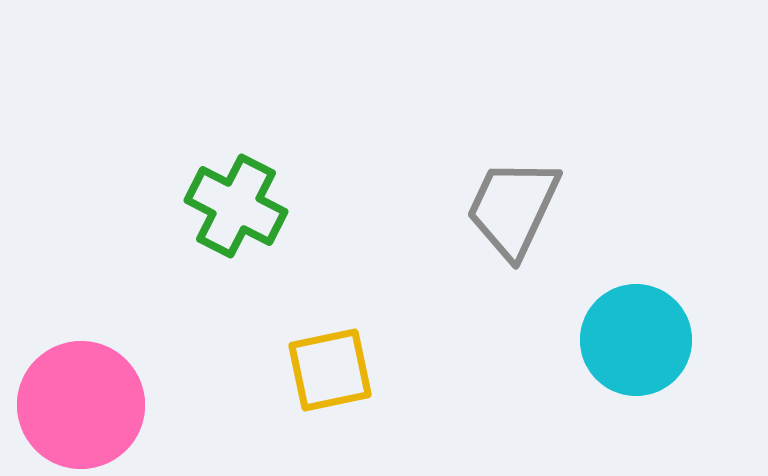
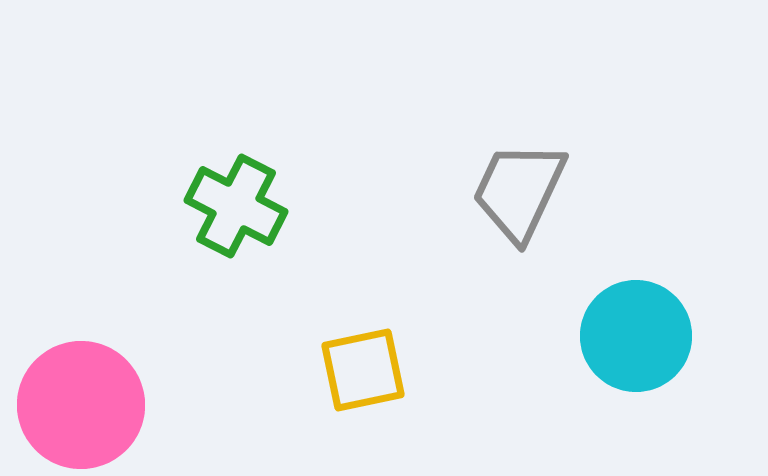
gray trapezoid: moved 6 px right, 17 px up
cyan circle: moved 4 px up
yellow square: moved 33 px right
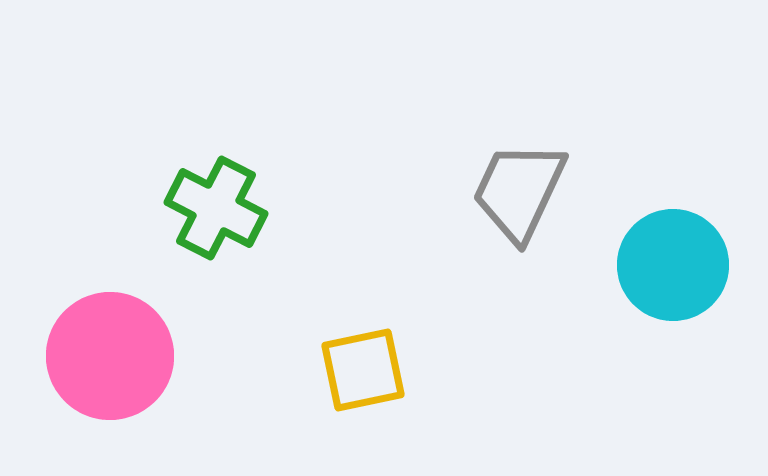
green cross: moved 20 px left, 2 px down
cyan circle: moved 37 px right, 71 px up
pink circle: moved 29 px right, 49 px up
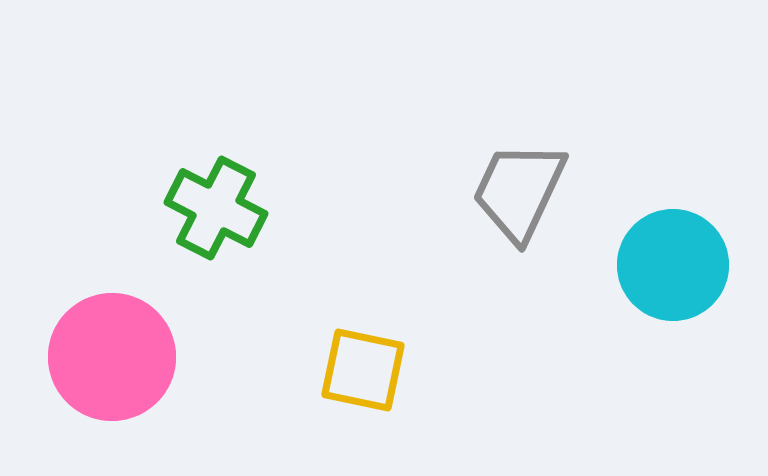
pink circle: moved 2 px right, 1 px down
yellow square: rotated 24 degrees clockwise
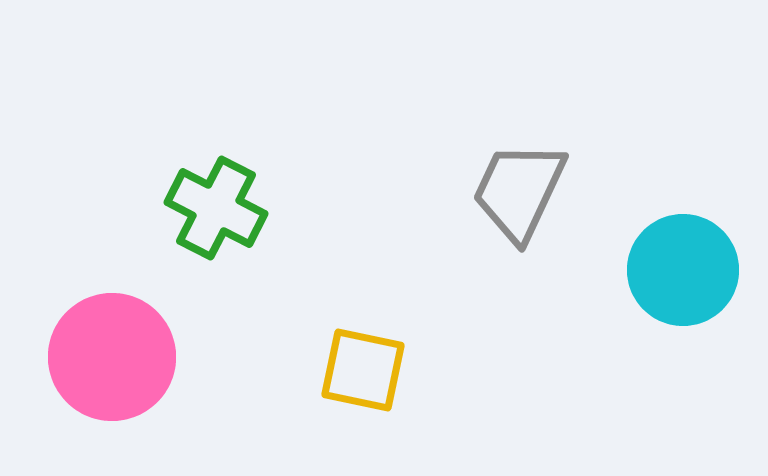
cyan circle: moved 10 px right, 5 px down
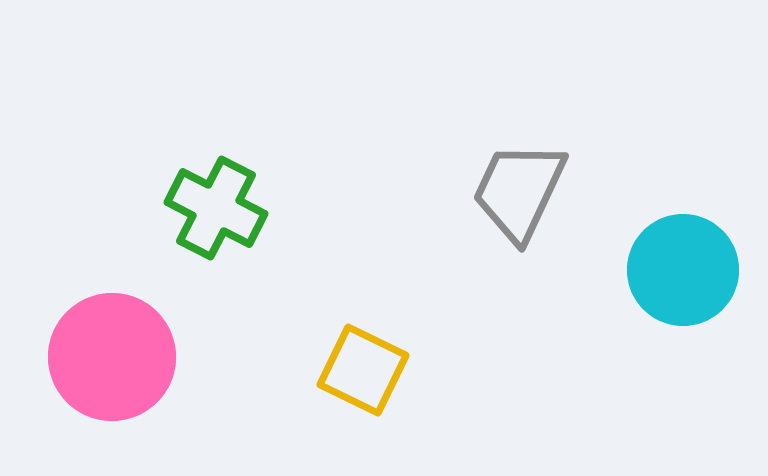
yellow square: rotated 14 degrees clockwise
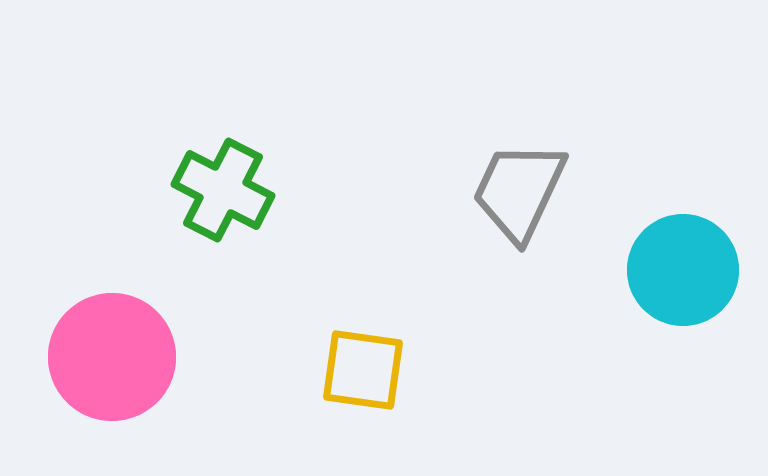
green cross: moved 7 px right, 18 px up
yellow square: rotated 18 degrees counterclockwise
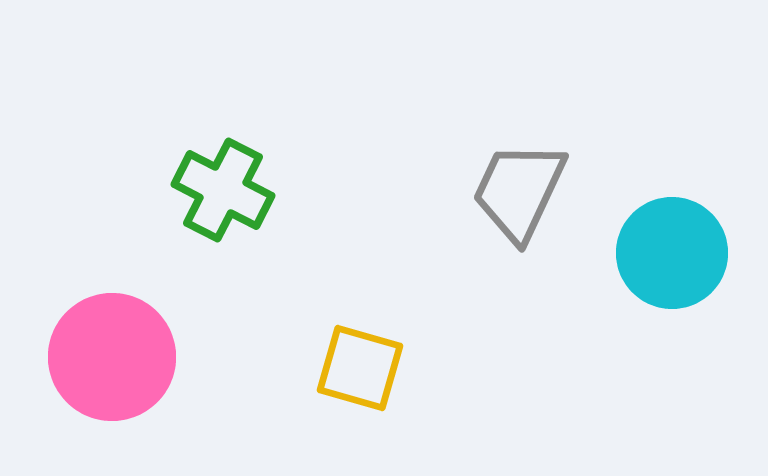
cyan circle: moved 11 px left, 17 px up
yellow square: moved 3 px left, 2 px up; rotated 8 degrees clockwise
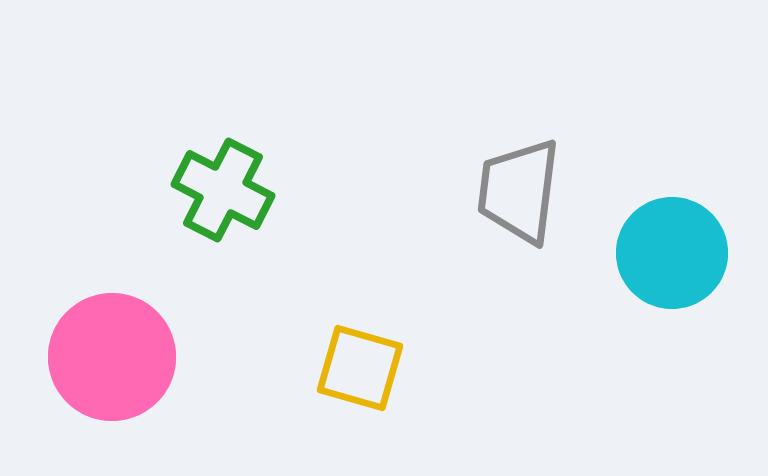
gray trapezoid: rotated 18 degrees counterclockwise
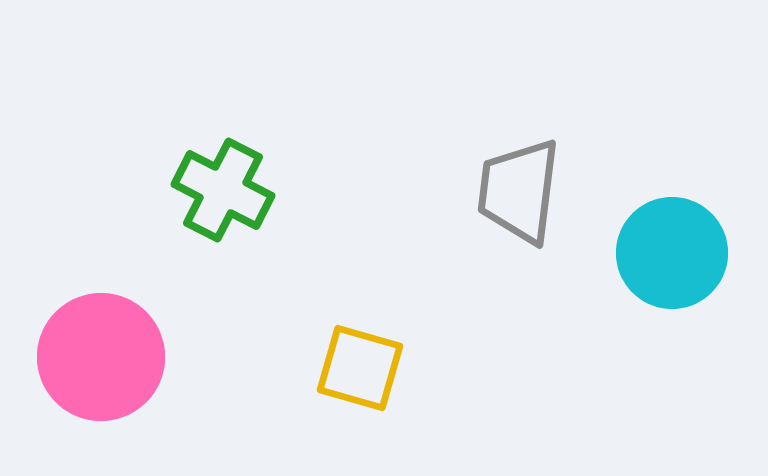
pink circle: moved 11 px left
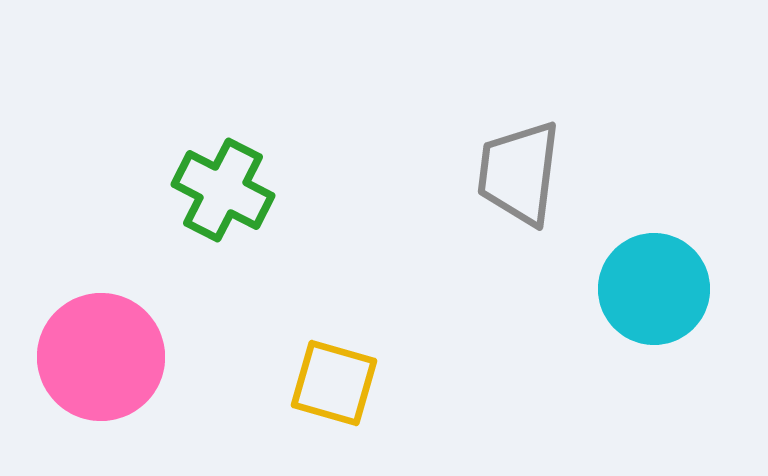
gray trapezoid: moved 18 px up
cyan circle: moved 18 px left, 36 px down
yellow square: moved 26 px left, 15 px down
